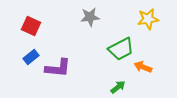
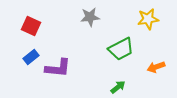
orange arrow: moved 13 px right; rotated 42 degrees counterclockwise
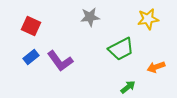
purple L-shape: moved 2 px right, 7 px up; rotated 48 degrees clockwise
green arrow: moved 10 px right
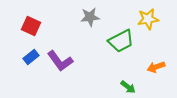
green trapezoid: moved 8 px up
green arrow: rotated 77 degrees clockwise
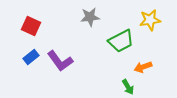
yellow star: moved 2 px right, 1 px down
orange arrow: moved 13 px left
green arrow: rotated 21 degrees clockwise
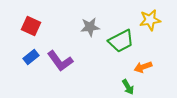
gray star: moved 10 px down
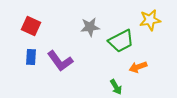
blue rectangle: rotated 49 degrees counterclockwise
orange arrow: moved 5 px left
green arrow: moved 12 px left
